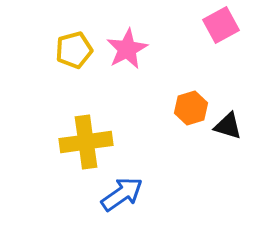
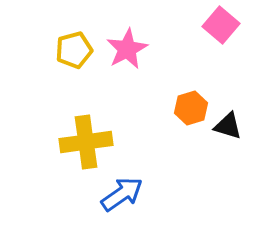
pink square: rotated 21 degrees counterclockwise
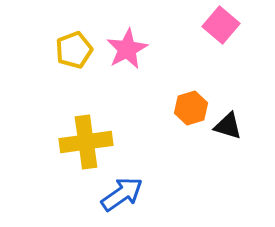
yellow pentagon: rotated 6 degrees counterclockwise
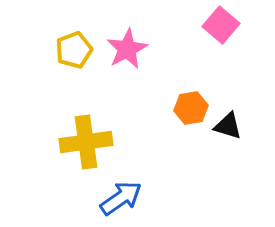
orange hexagon: rotated 8 degrees clockwise
blue arrow: moved 1 px left, 4 px down
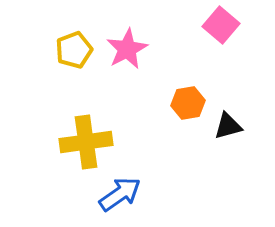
orange hexagon: moved 3 px left, 5 px up
black triangle: rotated 32 degrees counterclockwise
blue arrow: moved 1 px left, 4 px up
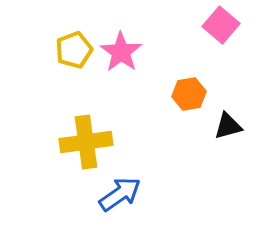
pink star: moved 6 px left, 3 px down; rotated 9 degrees counterclockwise
orange hexagon: moved 1 px right, 9 px up
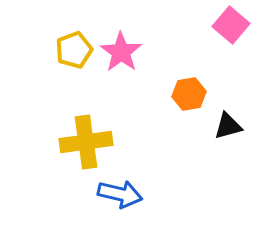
pink square: moved 10 px right
blue arrow: rotated 48 degrees clockwise
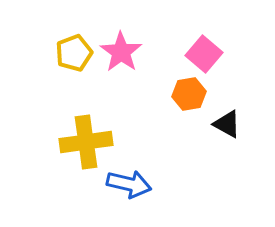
pink square: moved 27 px left, 29 px down
yellow pentagon: moved 3 px down
black triangle: moved 1 px left, 2 px up; rotated 44 degrees clockwise
blue arrow: moved 9 px right, 10 px up
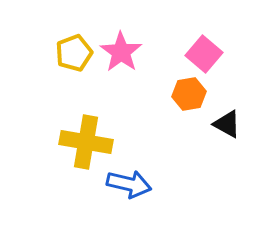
yellow cross: rotated 18 degrees clockwise
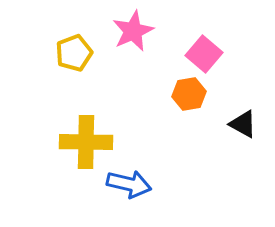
pink star: moved 12 px right, 21 px up; rotated 12 degrees clockwise
black triangle: moved 16 px right
yellow cross: rotated 9 degrees counterclockwise
